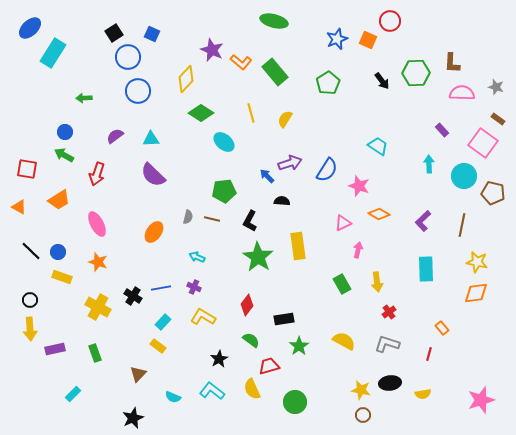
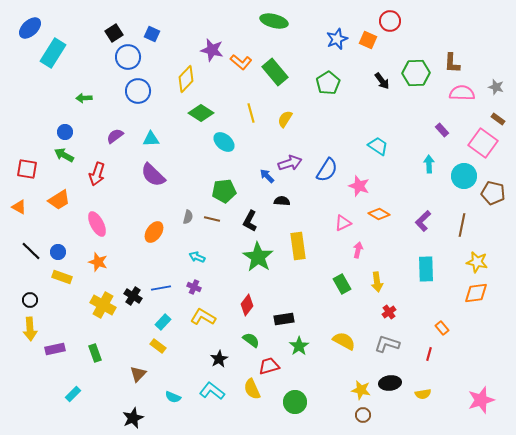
purple star at (212, 50): rotated 10 degrees counterclockwise
yellow cross at (98, 307): moved 5 px right, 2 px up
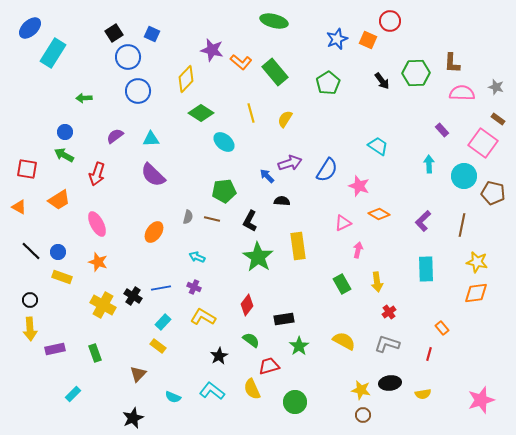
black star at (219, 359): moved 3 px up
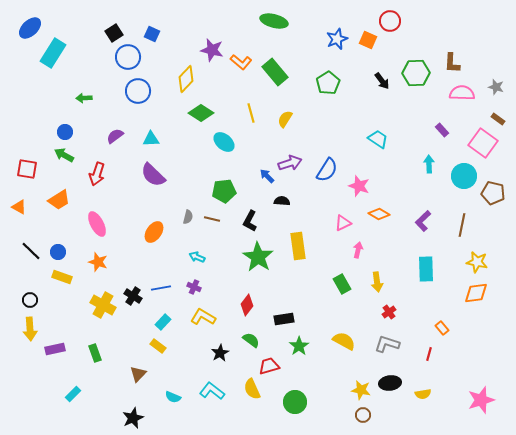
cyan trapezoid at (378, 146): moved 7 px up
black star at (219, 356): moved 1 px right, 3 px up
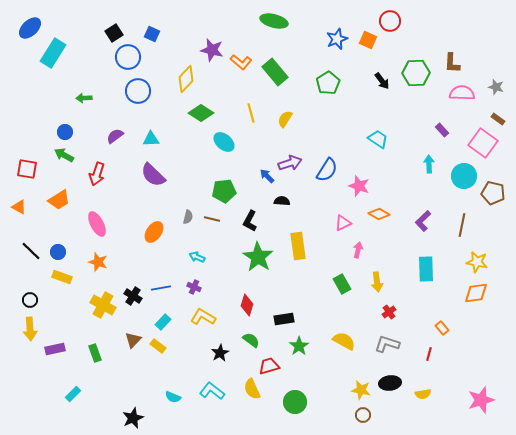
red diamond at (247, 305): rotated 20 degrees counterclockwise
brown triangle at (138, 374): moved 5 px left, 34 px up
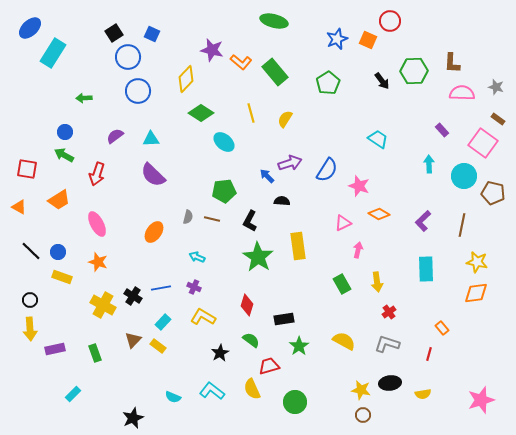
green hexagon at (416, 73): moved 2 px left, 2 px up
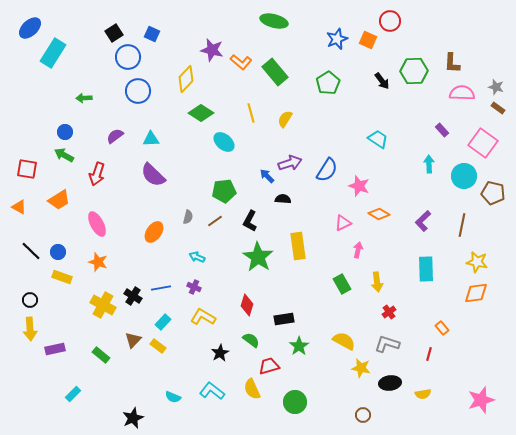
brown rectangle at (498, 119): moved 11 px up
black semicircle at (282, 201): moved 1 px right, 2 px up
brown line at (212, 219): moved 3 px right, 2 px down; rotated 49 degrees counterclockwise
green rectangle at (95, 353): moved 6 px right, 2 px down; rotated 30 degrees counterclockwise
yellow star at (361, 390): moved 22 px up
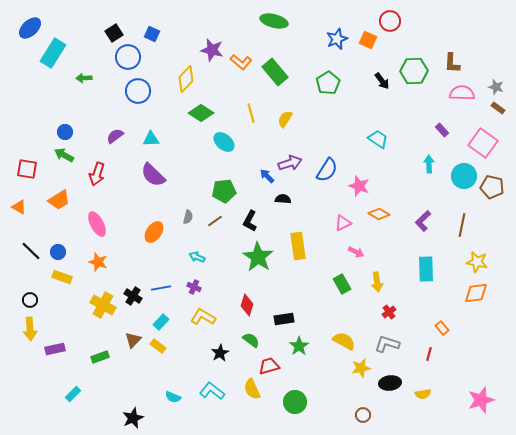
green arrow at (84, 98): moved 20 px up
brown pentagon at (493, 193): moved 1 px left, 6 px up
pink arrow at (358, 250): moved 2 px left, 2 px down; rotated 105 degrees clockwise
cyan rectangle at (163, 322): moved 2 px left
green rectangle at (101, 355): moved 1 px left, 2 px down; rotated 60 degrees counterclockwise
yellow star at (361, 368): rotated 24 degrees counterclockwise
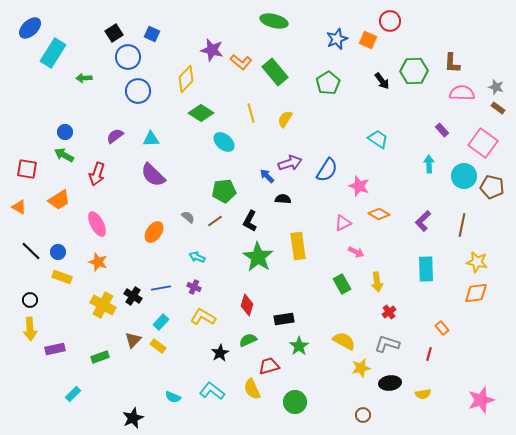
gray semicircle at (188, 217): rotated 64 degrees counterclockwise
green semicircle at (251, 340): moved 3 px left; rotated 60 degrees counterclockwise
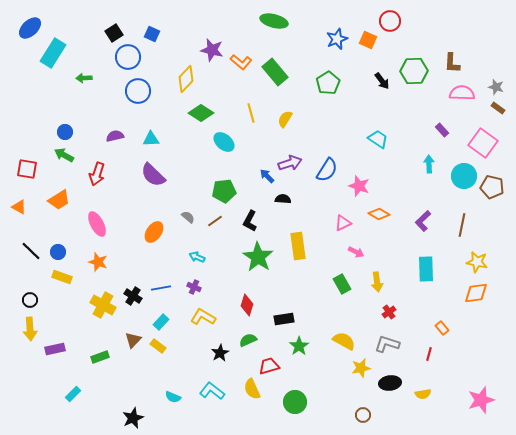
purple semicircle at (115, 136): rotated 24 degrees clockwise
